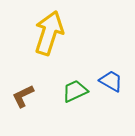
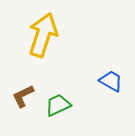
yellow arrow: moved 6 px left, 2 px down
green trapezoid: moved 17 px left, 14 px down
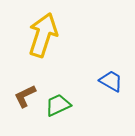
brown L-shape: moved 2 px right
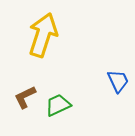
blue trapezoid: moved 7 px right; rotated 35 degrees clockwise
brown L-shape: moved 1 px down
